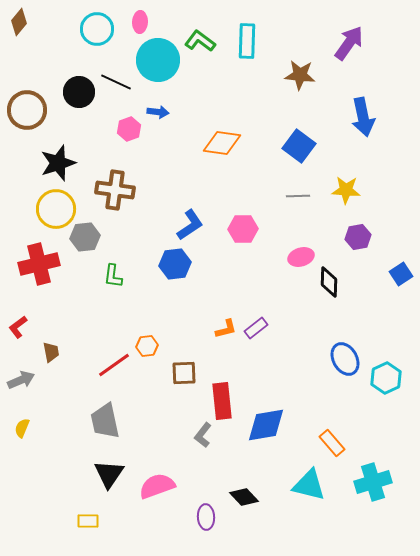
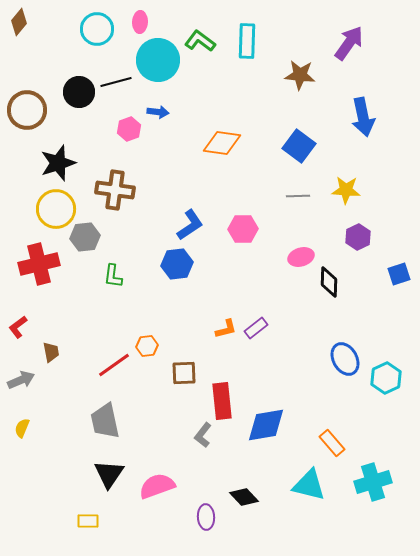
black line at (116, 82): rotated 40 degrees counterclockwise
purple hexagon at (358, 237): rotated 15 degrees counterclockwise
blue hexagon at (175, 264): moved 2 px right
blue square at (401, 274): moved 2 px left; rotated 15 degrees clockwise
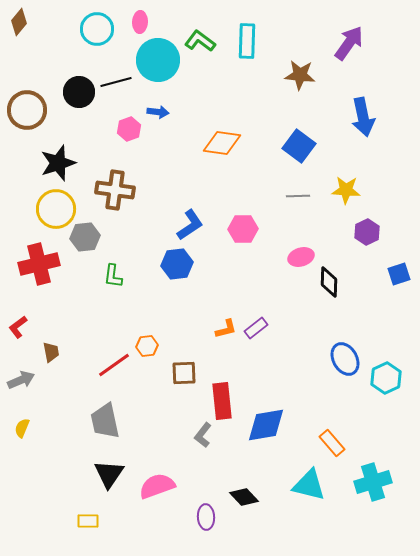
purple hexagon at (358, 237): moved 9 px right, 5 px up
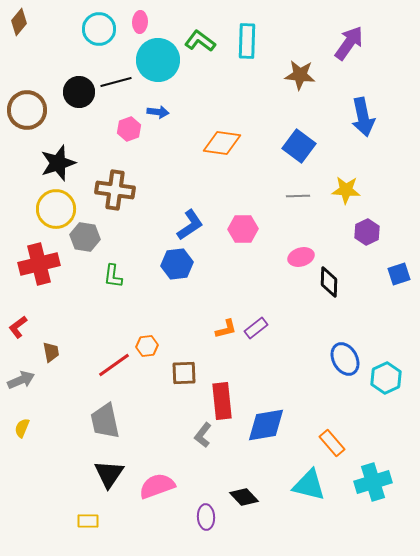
cyan circle at (97, 29): moved 2 px right
gray hexagon at (85, 237): rotated 16 degrees clockwise
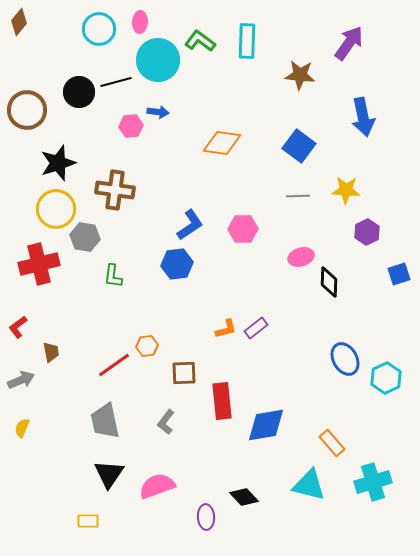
pink hexagon at (129, 129): moved 2 px right, 3 px up; rotated 15 degrees clockwise
gray L-shape at (203, 435): moved 37 px left, 13 px up
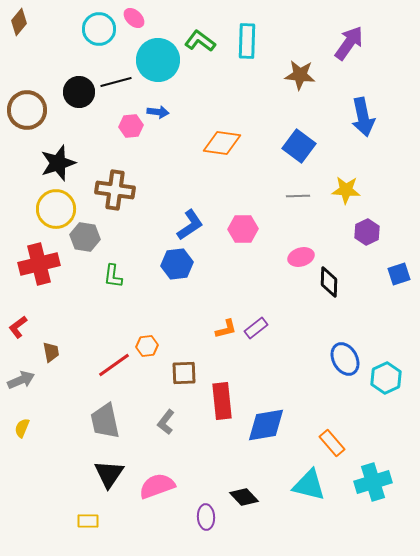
pink ellipse at (140, 22): moved 6 px left, 4 px up; rotated 50 degrees counterclockwise
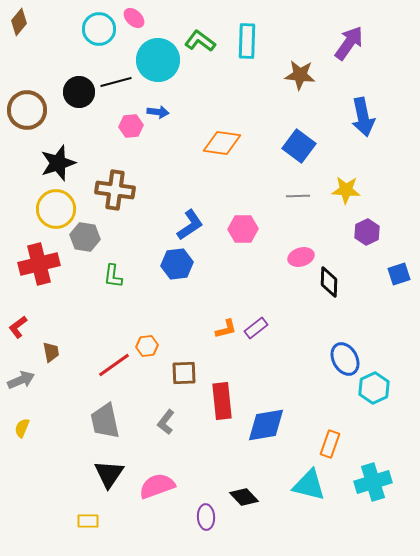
cyan hexagon at (386, 378): moved 12 px left, 10 px down
orange rectangle at (332, 443): moved 2 px left, 1 px down; rotated 60 degrees clockwise
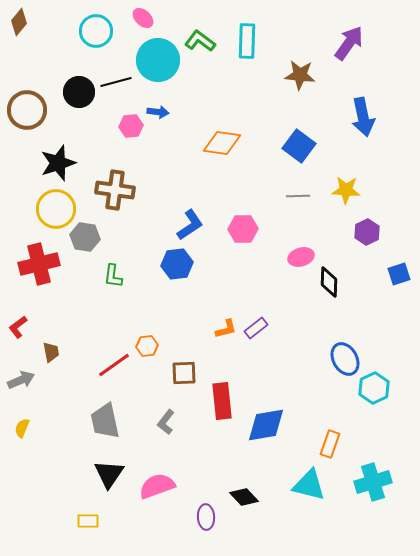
pink ellipse at (134, 18): moved 9 px right
cyan circle at (99, 29): moved 3 px left, 2 px down
